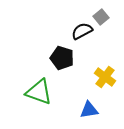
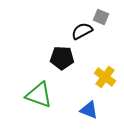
gray square: rotated 28 degrees counterclockwise
black pentagon: rotated 15 degrees counterclockwise
green triangle: moved 3 px down
blue triangle: rotated 30 degrees clockwise
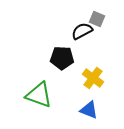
gray square: moved 4 px left, 2 px down
yellow cross: moved 12 px left, 1 px down
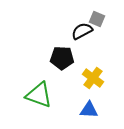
blue triangle: rotated 18 degrees counterclockwise
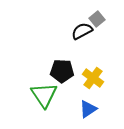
gray square: rotated 28 degrees clockwise
black pentagon: moved 13 px down
green triangle: moved 5 px right; rotated 36 degrees clockwise
blue triangle: moved 1 px left, 1 px up; rotated 36 degrees counterclockwise
